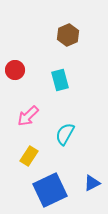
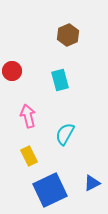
red circle: moved 3 px left, 1 px down
pink arrow: rotated 120 degrees clockwise
yellow rectangle: rotated 60 degrees counterclockwise
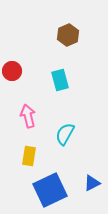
yellow rectangle: rotated 36 degrees clockwise
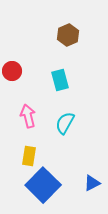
cyan semicircle: moved 11 px up
blue square: moved 7 px left, 5 px up; rotated 20 degrees counterclockwise
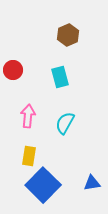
red circle: moved 1 px right, 1 px up
cyan rectangle: moved 3 px up
pink arrow: rotated 20 degrees clockwise
blue triangle: rotated 18 degrees clockwise
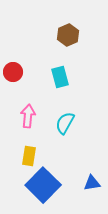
red circle: moved 2 px down
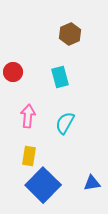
brown hexagon: moved 2 px right, 1 px up
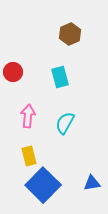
yellow rectangle: rotated 24 degrees counterclockwise
